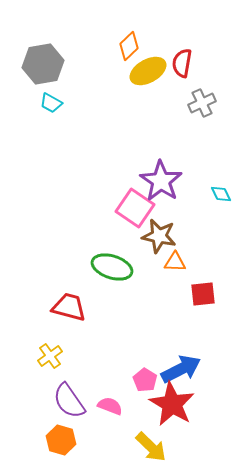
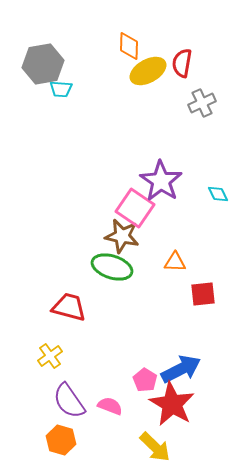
orange diamond: rotated 44 degrees counterclockwise
cyan trapezoid: moved 10 px right, 14 px up; rotated 25 degrees counterclockwise
cyan diamond: moved 3 px left
brown star: moved 37 px left
yellow arrow: moved 4 px right
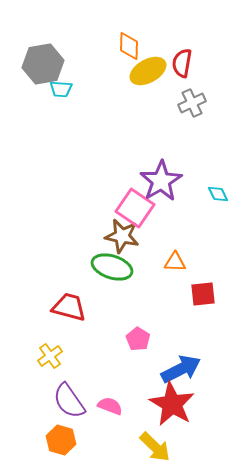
gray cross: moved 10 px left
purple star: rotated 6 degrees clockwise
pink pentagon: moved 7 px left, 41 px up
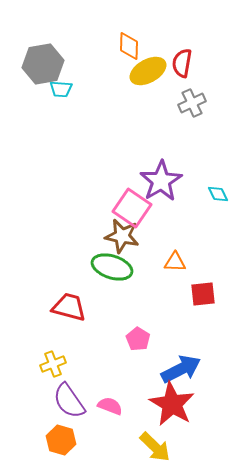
pink square: moved 3 px left
yellow cross: moved 3 px right, 8 px down; rotated 15 degrees clockwise
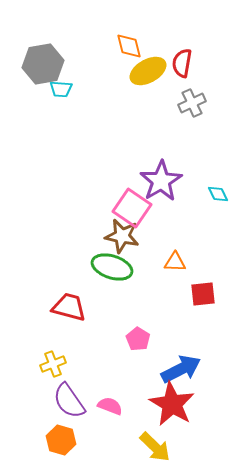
orange diamond: rotated 16 degrees counterclockwise
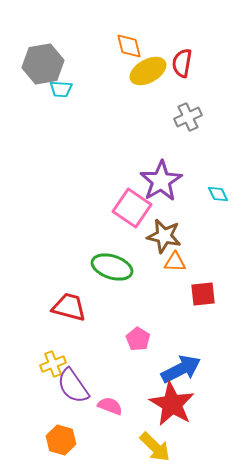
gray cross: moved 4 px left, 14 px down
brown star: moved 42 px right
purple semicircle: moved 4 px right, 15 px up
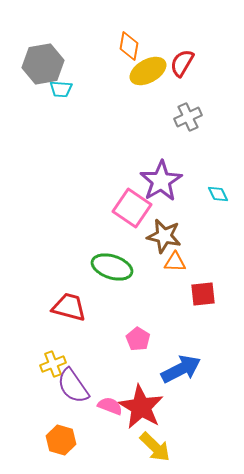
orange diamond: rotated 24 degrees clockwise
red semicircle: rotated 20 degrees clockwise
red star: moved 31 px left, 3 px down
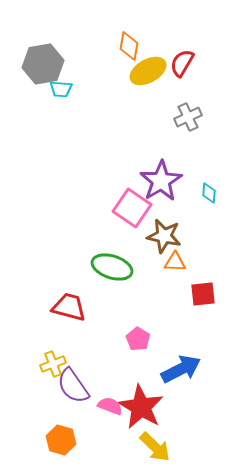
cyan diamond: moved 9 px left, 1 px up; rotated 30 degrees clockwise
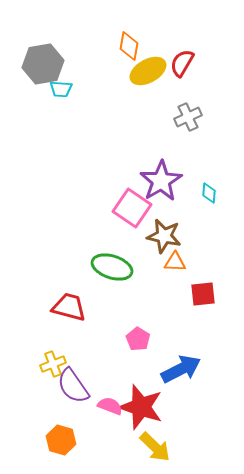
red star: rotated 12 degrees counterclockwise
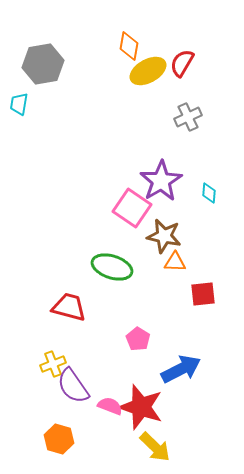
cyan trapezoid: moved 42 px left, 15 px down; rotated 95 degrees clockwise
orange hexagon: moved 2 px left, 1 px up
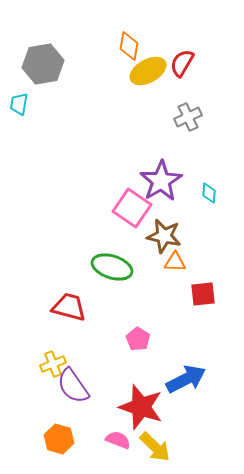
blue arrow: moved 5 px right, 10 px down
pink semicircle: moved 8 px right, 34 px down
